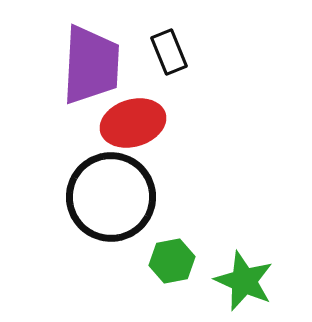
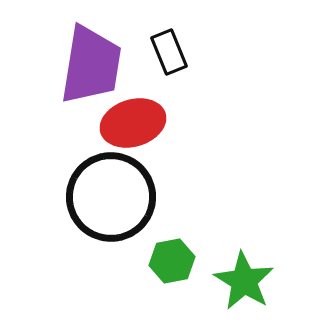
purple trapezoid: rotated 6 degrees clockwise
green star: rotated 8 degrees clockwise
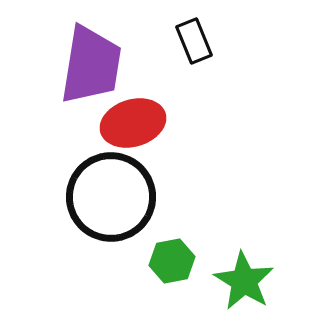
black rectangle: moved 25 px right, 11 px up
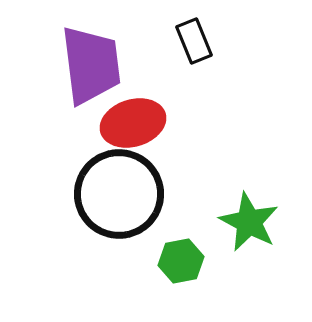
purple trapezoid: rotated 16 degrees counterclockwise
black circle: moved 8 px right, 3 px up
green hexagon: moved 9 px right
green star: moved 5 px right, 59 px up; rotated 4 degrees counterclockwise
